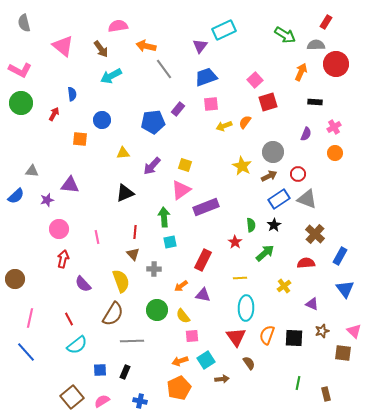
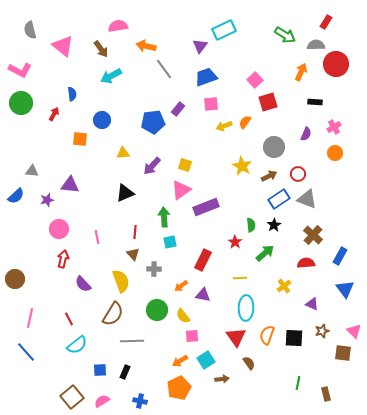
gray semicircle at (24, 23): moved 6 px right, 7 px down
gray circle at (273, 152): moved 1 px right, 5 px up
brown cross at (315, 234): moved 2 px left, 1 px down
orange arrow at (180, 361): rotated 14 degrees counterclockwise
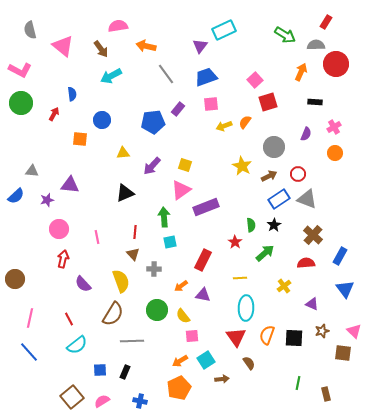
gray line at (164, 69): moved 2 px right, 5 px down
blue line at (26, 352): moved 3 px right
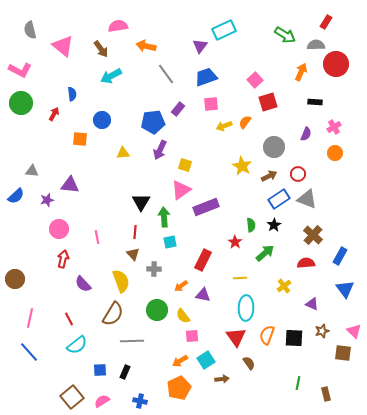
purple arrow at (152, 166): moved 8 px right, 16 px up; rotated 18 degrees counterclockwise
black triangle at (125, 193): moved 16 px right, 9 px down; rotated 36 degrees counterclockwise
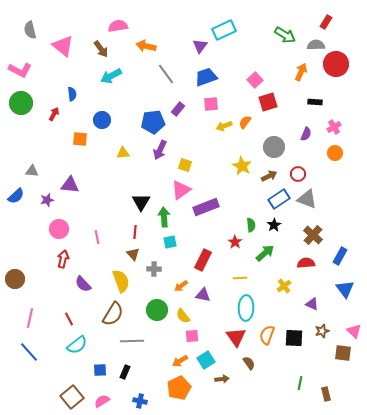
green line at (298, 383): moved 2 px right
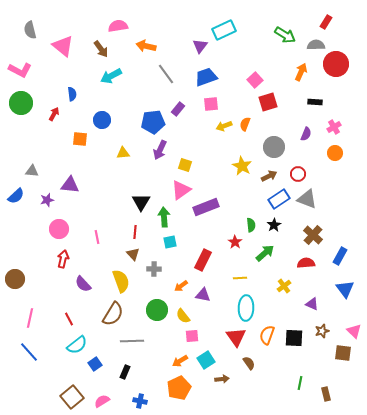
orange semicircle at (245, 122): moved 2 px down; rotated 16 degrees counterclockwise
blue square at (100, 370): moved 5 px left, 6 px up; rotated 32 degrees counterclockwise
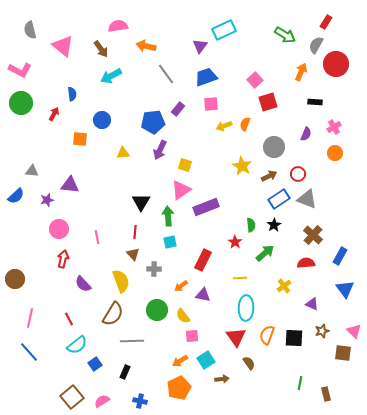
gray semicircle at (316, 45): rotated 60 degrees counterclockwise
green arrow at (164, 217): moved 4 px right, 1 px up
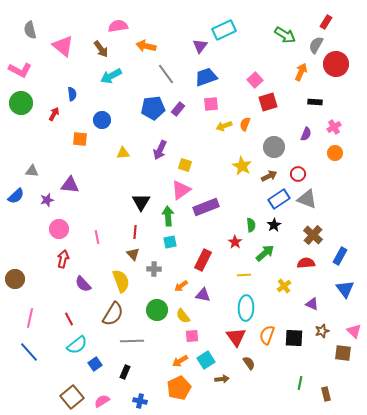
blue pentagon at (153, 122): moved 14 px up
yellow line at (240, 278): moved 4 px right, 3 px up
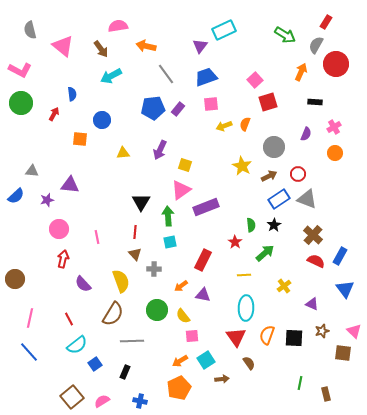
brown triangle at (133, 254): moved 2 px right
red semicircle at (306, 263): moved 10 px right, 2 px up; rotated 30 degrees clockwise
